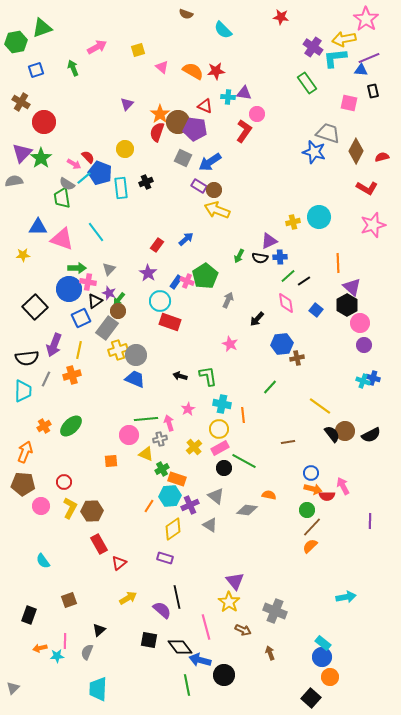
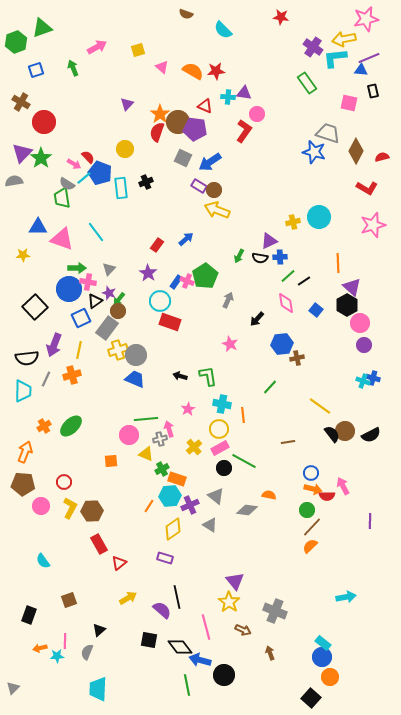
pink star at (366, 19): rotated 25 degrees clockwise
green hexagon at (16, 42): rotated 10 degrees counterclockwise
pink arrow at (169, 423): moved 6 px down
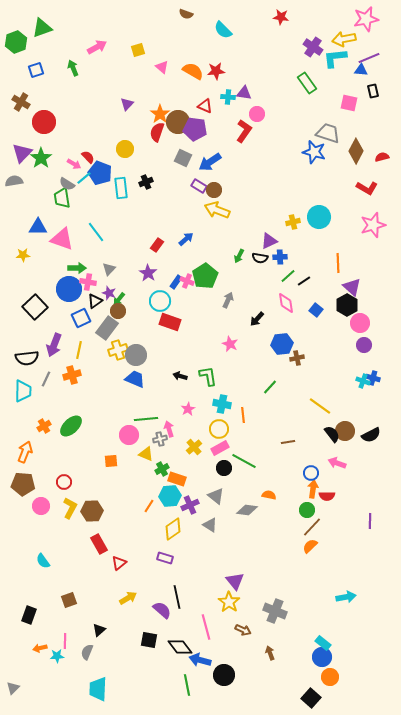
pink arrow at (343, 486): moved 6 px left, 23 px up; rotated 42 degrees counterclockwise
orange arrow at (313, 489): rotated 96 degrees counterclockwise
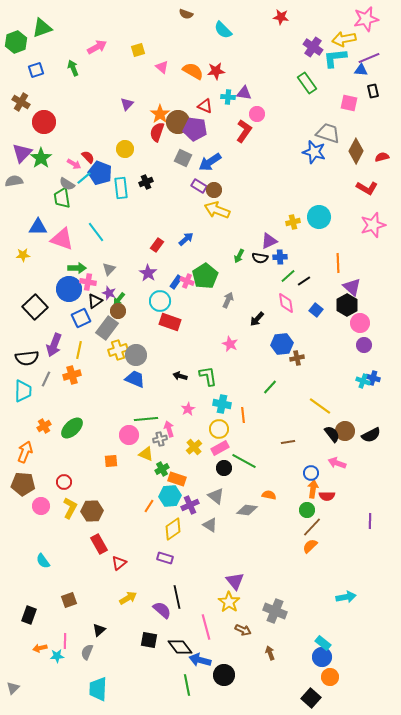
green ellipse at (71, 426): moved 1 px right, 2 px down
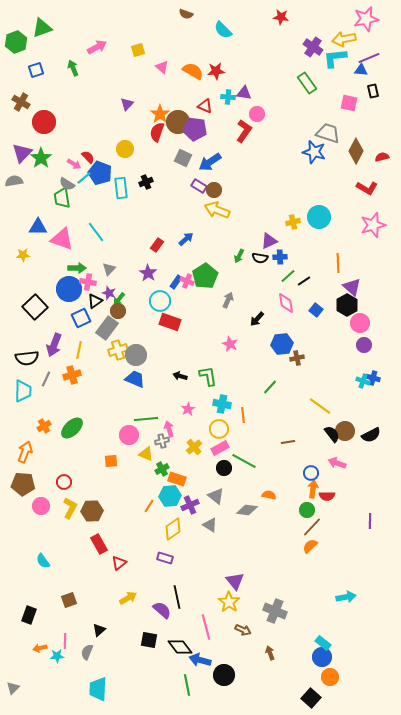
gray cross at (160, 439): moved 2 px right, 2 px down
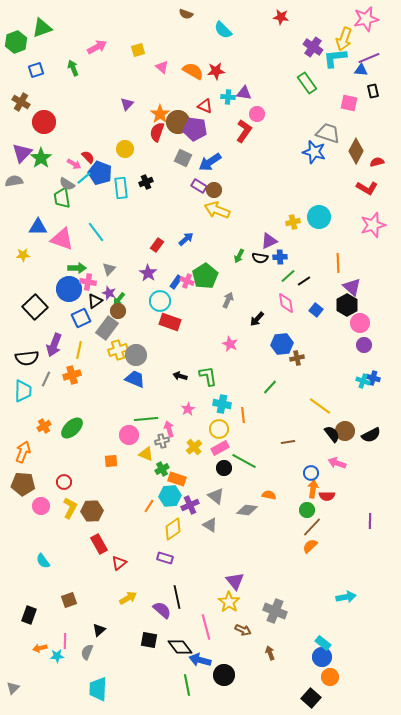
yellow arrow at (344, 39): rotated 60 degrees counterclockwise
red semicircle at (382, 157): moved 5 px left, 5 px down
orange arrow at (25, 452): moved 2 px left
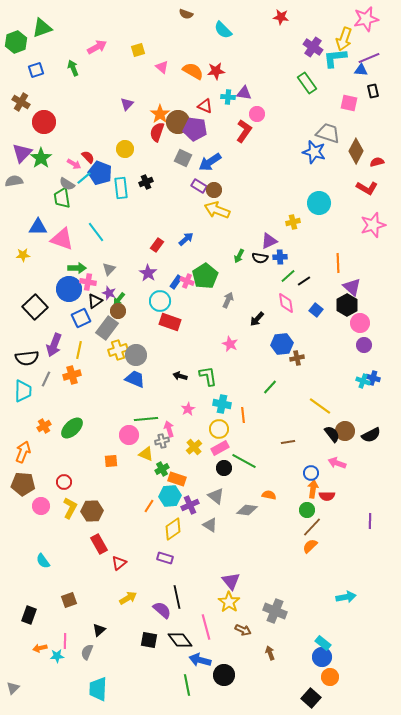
cyan circle at (319, 217): moved 14 px up
purple triangle at (235, 581): moved 4 px left
black diamond at (180, 647): moved 7 px up
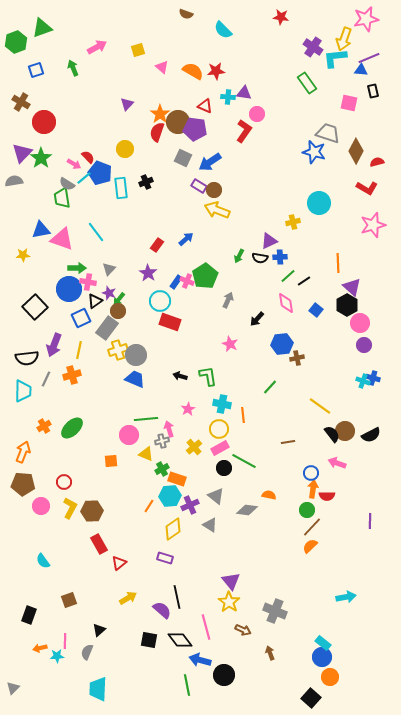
blue triangle at (38, 227): moved 3 px right, 3 px down; rotated 12 degrees counterclockwise
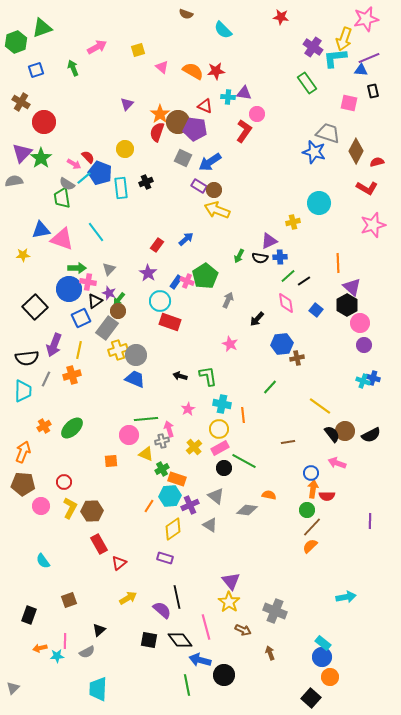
gray semicircle at (87, 652): rotated 140 degrees counterclockwise
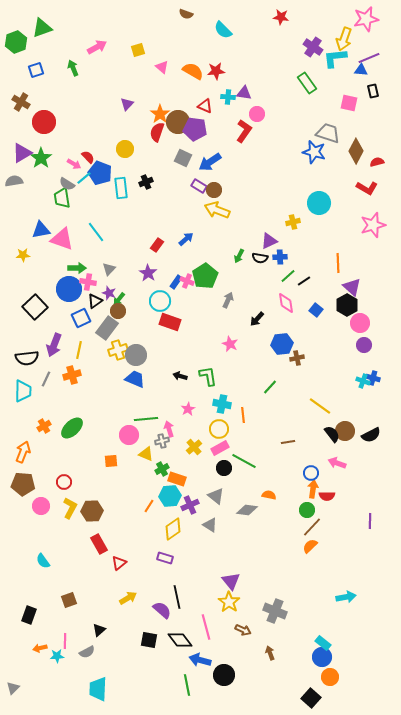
purple triangle at (22, 153): rotated 15 degrees clockwise
